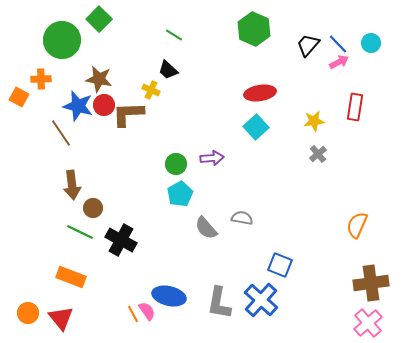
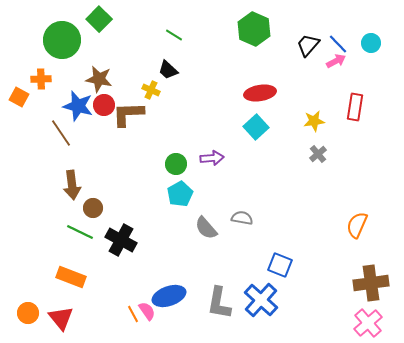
pink arrow at (339, 62): moved 3 px left, 1 px up
blue ellipse at (169, 296): rotated 32 degrees counterclockwise
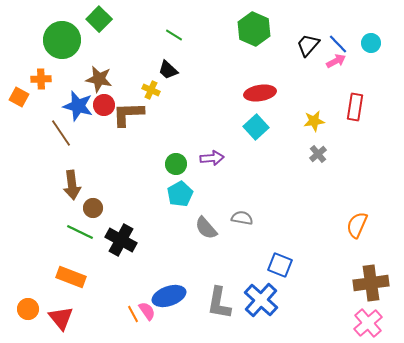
orange circle at (28, 313): moved 4 px up
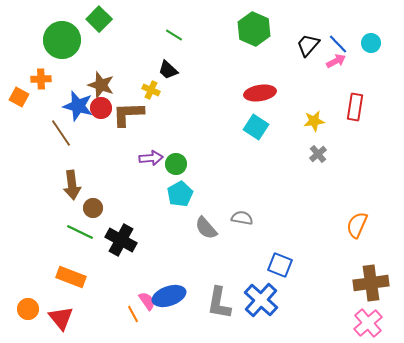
brown star at (99, 79): moved 2 px right, 6 px down; rotated 8 degrees clockwise
red circle at (104, 105): moved 3 px left, 3 px down
cyan square at (256, 127): rotated 15 degrees counterclockwise
purple arrow at (212, 158): moved 61 px left
pink semicircle at (147, 311): moved 10 px up
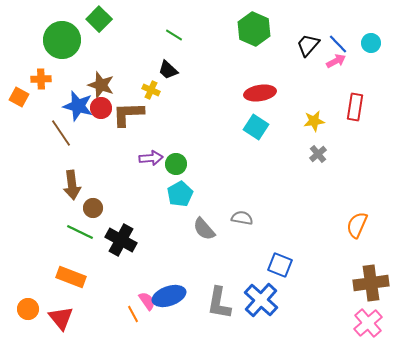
gray semicircle at (206, 228): moved 2 px left, 1 px down
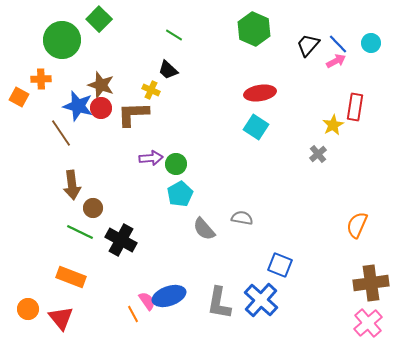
brown L-shape at (128, 114): moved 5 px right
yellow star at (314, 121): moved 19 px right, 4 px down; rotated 20 degrees counterclockwise
